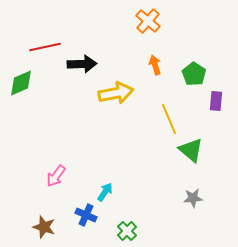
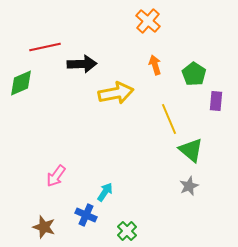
gray star: moved 4 px left, 12 px up; rotated 18 degrees counterclockwise
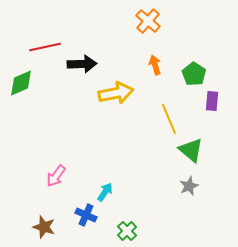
purple rectangle: moved 4 px left
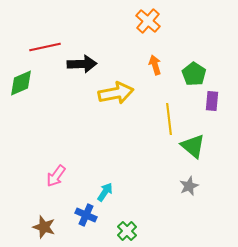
yellow line: rotated 16 degrees clockwise
green triangle: moved 2 px right, 4 px up
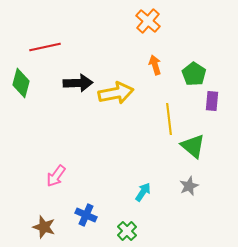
black arrow: moved 4 px left, 19 px down
green diamond: rotated 52 degrees counterclockwise
cyan arrow: moved 38 px right
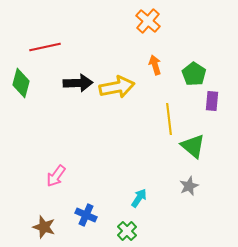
yellow arrow: moved 1 px right, 6 px up
cyan arrow: moved 4 px left, 6 px down
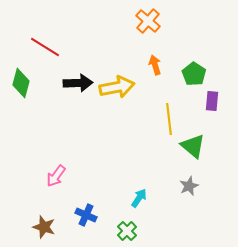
red line: rotated 44 degrees clockwise
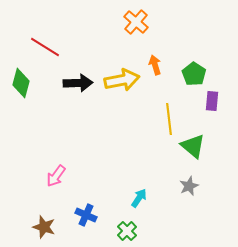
orange cross: moved 12 px left, 1 px down
yellow arrow: moved 5 px right, 7 px up
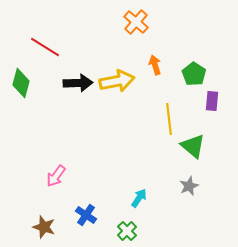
yellow arrow: moved 5 px left, 1 px down
blue cross: rotated 10 degrees clockwise
